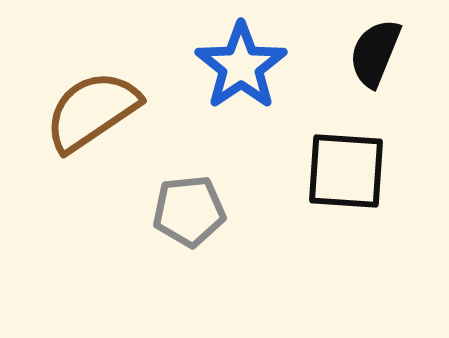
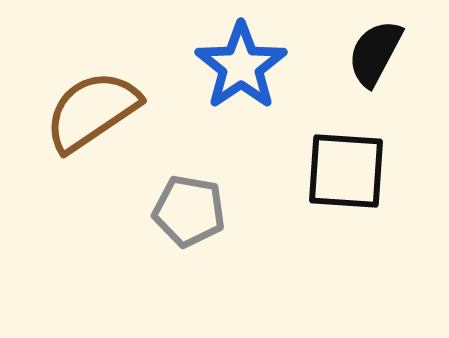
black semicircle: rotated 6 degrees clockwise
gray pentagon: rotated 16 degrees clockwise
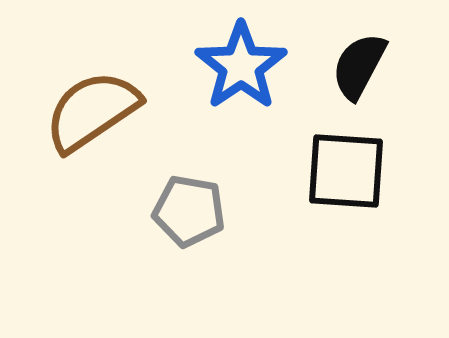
black semicircle: moved 16 px left, 13 px down
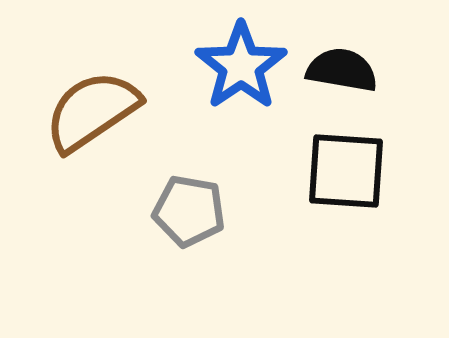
black semicircle: moved 17 px left, 4 px down; rotated 72 degrees clockwise
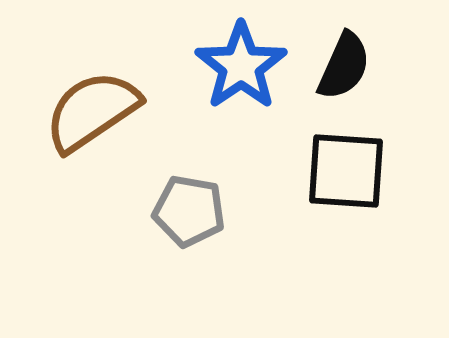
black semicircle: moved 2 px right, 4 px up; rotated 104 degrees clockwise
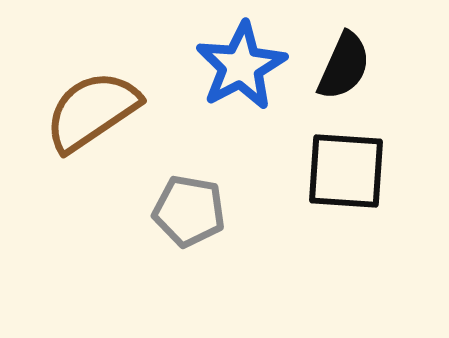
blue star: rotated 6 degrees clockwise
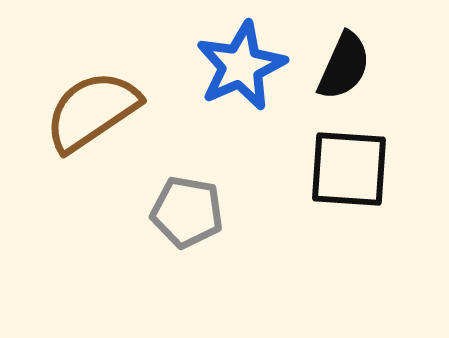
blue star: rotated 4 degrees clockwise
black square: moved 3 px right, 2 px up
gray pentagon: moved 2 px left, 1 px down
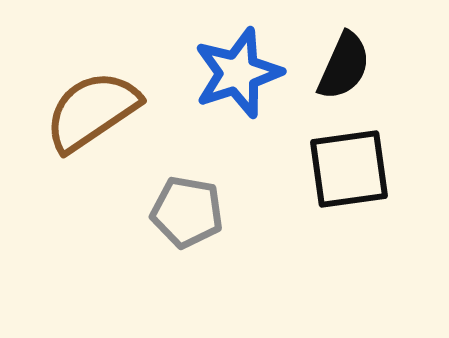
blue star: moved 3 px left, 7 px down; rotated 6 degrees clockwise
black square: rotated 12 degrees counterclockwise
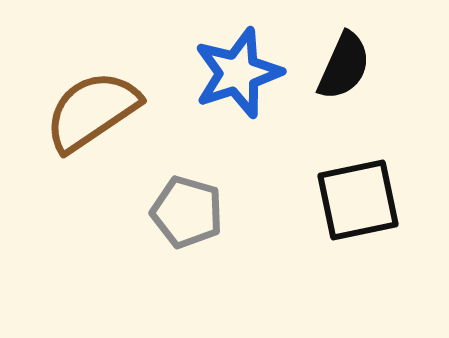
black square: moved 9 px right, 31 px down; rotated 4 degrees counterclockwise
gray pentagon: rotated 6 degrees clockwise
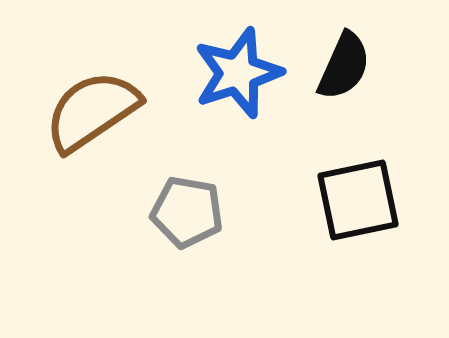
gray pentagon: rotated 6 degrees counterclockwise
